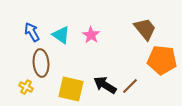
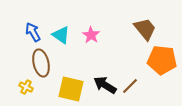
blue arrow: moved 1 px right
brown ellipse: rotated 8 degrees counterclockwise
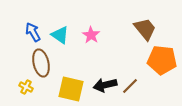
cyan triangle: moved 1 px left
black arrow: rotated 45 degrees counterclockwise
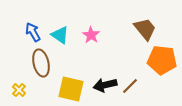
yellow cross: moved 7 px left, 3 px down; rotated 16 degrees clockwise
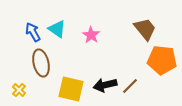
cyan triangle: moved 3 px left, 6 px up
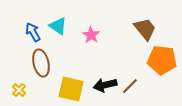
cyan triangle: moved 1 px right, 3 px up
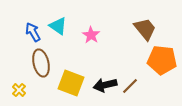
yellow square: moved 6 px up; rotated 8 degrees clockwise
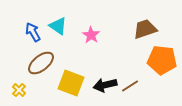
brown trapezoid: rotated 70 degrees counterclockwise
brown ellipse: rotated 64 degrees clockwise
brown line: rotated 12 degrees clockwise
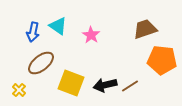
blue arrow: rotated 138 degrees counterclockwise
